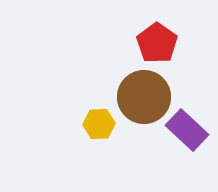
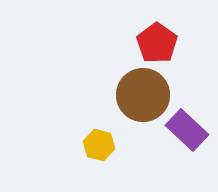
brown circle: moved 1 px left, 2 px up
yellow hexagon: moved 21 px down; rotated 16 degrees clockwise
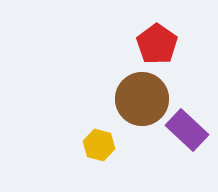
red pentagon: moved 1 px down
brown circle: moved 1 px left, 4 px down
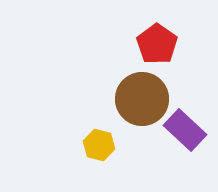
purple rectangle: moved 2 px left
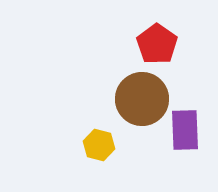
purple rectangle: rotated 45 degrees clockwise
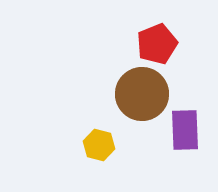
red pentagon: rotated 15 degrees clockwise
brown circle: moved 5 px up
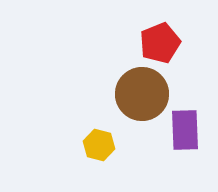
red pentagon: moved 3 px right, 1 px up
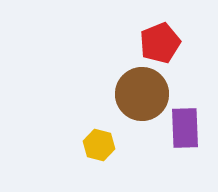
purple rectangle: moved 2 px up
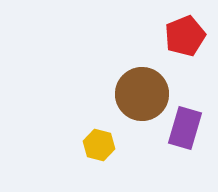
red pentagon: moved 25 px right, 7 px up
purple rectangle: rotated 18 degrees clockwise
